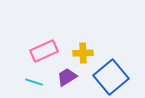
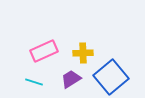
purple trapezoid: moved 4 px right, 2 px down
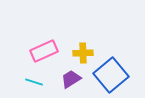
blue square: moved 2 px up
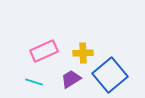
blue square: moved 1 px left
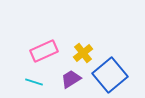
yellow cross: rotated 36 degrees counterclockwise
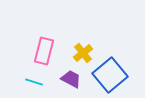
pink rectangle: rotated 52 degrees counterclockwise
purple trapezoid: rotated 60 degrees clockwise
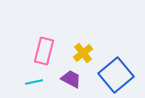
blue square: moved 6 px right
cyan line: rotated 30 degrees counterclockwise
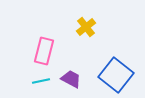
yellow cross: moved 3 px right, 26 px up
blue square: rotated 12 degrees counterclockwise
cyan line: moved 7 px right, 1 px up
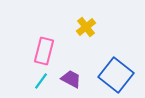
cyan line: rotated 42 degrees counterclockwise
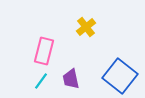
blue square: moved 4 px right, 1 px down
purple trapezoid: rotated 130 degrees counterclockwise
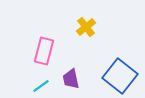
cyan line: moved 5 px down; rotated 18 degrees clockwise
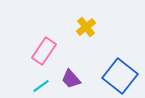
pink rectangle: rotated 20 degrees clockwise
purple trapezoid: rotated 30 degrees counterclockwise
